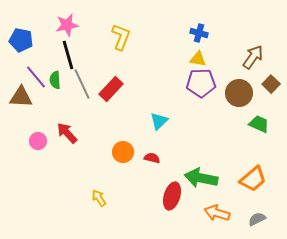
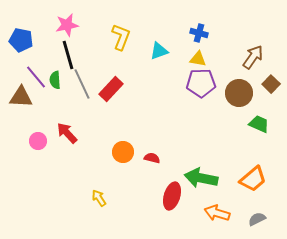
cyan triangle: moved 70 px up; rotated 24 degrees clockwise
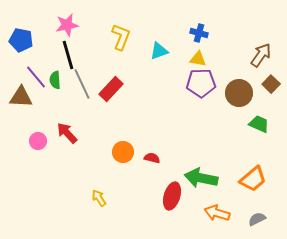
brown arrow: moved 8 px right, 2 px up
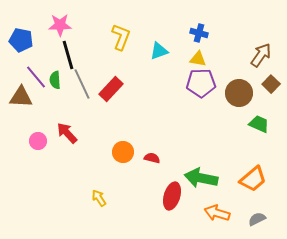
pink star: moved 7 px left; rotated 10 degrees clockwise
